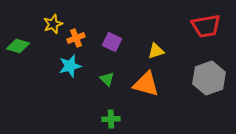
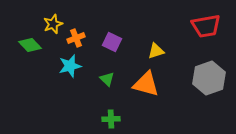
green diamond: moved 12 px right, 1 px up; rotated 30 degrees clockwise
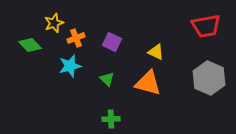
yellow star: moved 1 px right, 1 px up
yellow triangle: moved 1 px down; rotated 42 degrees clockwise
gray hexagon: rotated 16 degrees counterclockwise
orange triangle: moved 2 px right, 1 px up
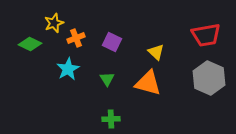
red trapezoid: moved 9 px down
green diamond: moved 1 px up; rotated 20 degrees counterclockwise
yellow triangle: rotated 18 degrees clockwise
cyan star: moved 2 px left, 3 px down; rotated 15 degrees counterclockwise
green triangle: rotated 14 degrees clockwise
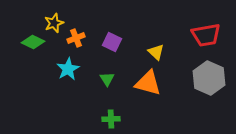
green diamond: moved 3 px right, 2 px up
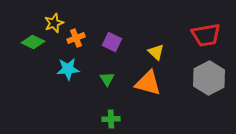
cyan star: rotated 25 degrees clockwise
gray hexagon: rotated 8 degrees clockwise
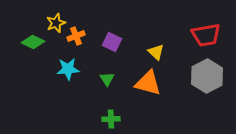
yellow star: moved 2 px right
orange cross: moved 2 px up
gray hexagon: moved 2 px left, 2 px up
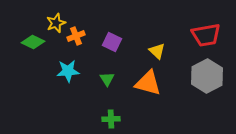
yellow triangle: moved 1 px right, 1 px up
cyan star: moved 2 px down
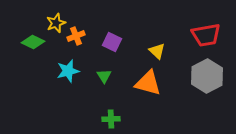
cyan star: rotated 10 degrees counterclockwise
green triangle: moved 3 px left, 3 px up
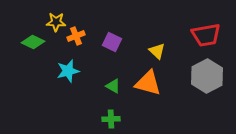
yellow star: moved 1 px up; rotated 24 degrees clockwise
green triangle: moved 9 px right, 10 px down; rotated 28 degrees counterclockwise
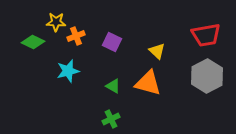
green cross: rotated 24 degrees counterclockwise
